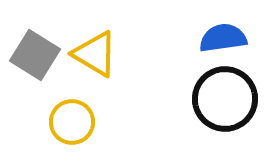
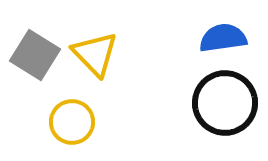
yellow triangle: rotated 15 degrees clockwise
black circle: moved 4 px down
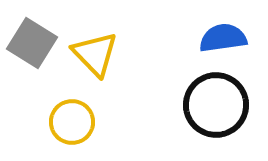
gray square: moved 3 px left, 12 px up
black circle: moved 9 px left, 2 px down
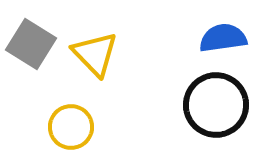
gray square: moved 1 px left, 1 px down
yellow circle: moved 1 px left, 5 px down
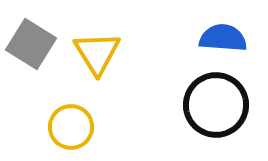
blue semicircle: rotated 12 degrees clockwise
yellow triangle: moved 2 px right, 1 px up; rotated 12 degrees clockwise
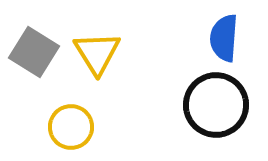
blue semicircle: moved 1 px right; rotated 90 degrees counterclockwise
gray square: moved 3 px right, 8 px down
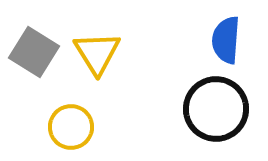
blue semicircle: moved 2 px right, 2 px down
black circle: moved 4 px down
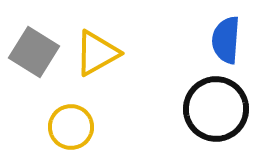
yellow triangle: rotated 33 degrees clockwise
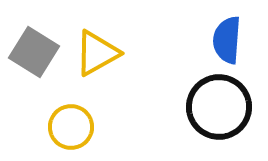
blue semicircle: moved 1 px right
black circle: moved 3 px right, 2 px up
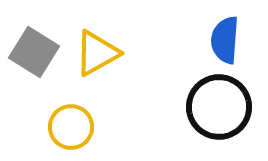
blue semicircle: moved 2 px left
